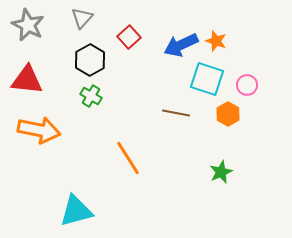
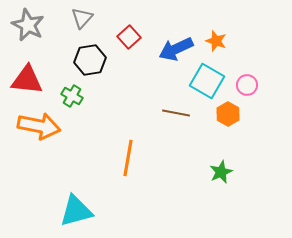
blue arrow: moved 5 px left, 4 px down
black hexagon: rotated 20 degrees clockwise
cyan square: moved 2 px down; rotated 12 degrees clockwise
green cross: moved 19 px left
orange arrow: moved 4 px up
orange line: rotated 42 degrees clockwise
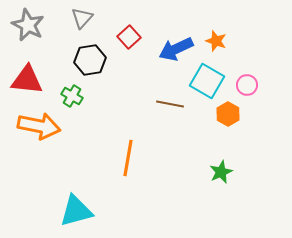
brown line: moved 6 px left, 9 px up
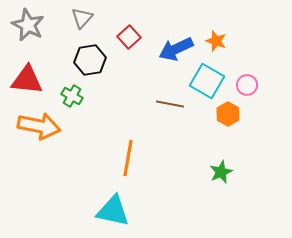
cyan triangle: moved 37 px right; rotated 27 degrees clockwise
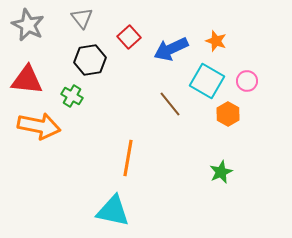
gray triangle: rotated 20 degrees counterclockwise
blue arrow: moved 5 px left
pink circle: moved 4 px up
brown line: rotated 40 degrees clockwise
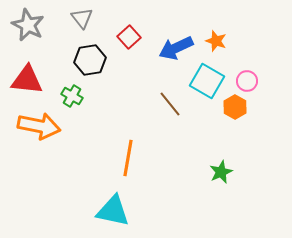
blue arrow: moved 5 px right, 1 px up
orange hexagon: moved 7 px right, 7 px up
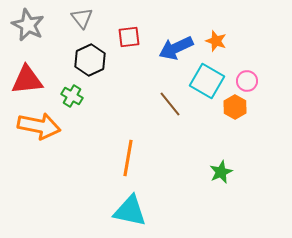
red square: rotated 35 degrees clockwise
black hexagon: rotated 16 degrees counterclockwise
red triangle: rotated 12 degrees counterclockwise
cyan triangle: moved 17 px right
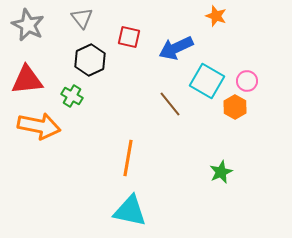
red square: rotated 20 degrees clockwise
orange star: moved 25 px up
